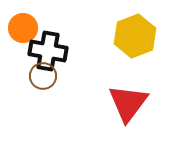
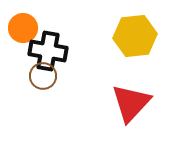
yellow hexagon: rotated 15 degrees clockwise
red triangle: moved 3 px right; rotated 6 degrees clockwise
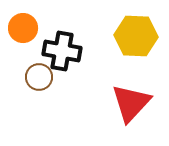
yellow hexagon: moved 1 px right; rotated 9 degrees clockwise
black cross: moved 14 px right
brown circle: moved 4 px left, 1 px down
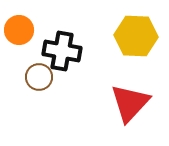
orange circle: moved 4 px left, 2 px down
red triangle: moved 1 px left
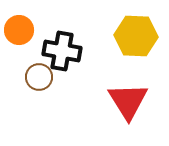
red triangle: moved 2 px left, 2 px up; rotated 15 degrees counterclockwise
